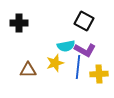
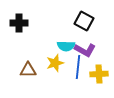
cyan semicircle: rotated 12 degrees clockwise
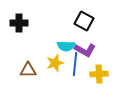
blue line: moved 3 px left, 3 px up
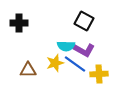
purple L-shape: moved 1 px left
blue line: rotated 60 degrees counterclockwise
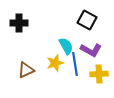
black square: moved 3 px right, 1 px up
cyan semicircle: rotated 120 degrees counterclockwise
purple L-shape: moved 7 px right
blue line: rotated 45 degrees clockwise
brown triangle: moved 2 px left; rotated 24 degrees counterclockwise
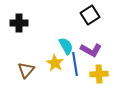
black square: moved 3 px right, 5 px up; rotated 30 degrees clockwise
yellow star: rotated 24 degrees counterclockwise
brown triangle: rotated 24 degrees counterclockwise
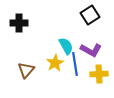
yellow star: rotated 12 degrees clockwise
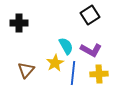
blue line: moved 2 px left, 9 px down; rotated 15 degrees clockwise
